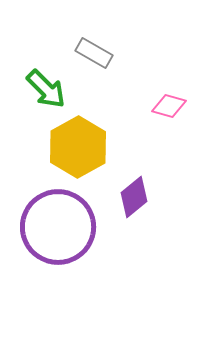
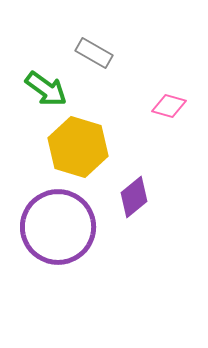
green arrow: rotated 9 degrees counterclockwise
yellow hexagon: rotated 14 degrees counterclockwise
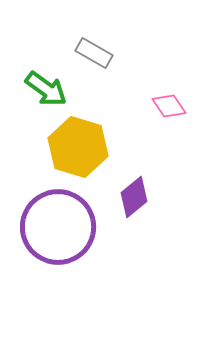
pink diamond: rotated 40 degrees clockwise
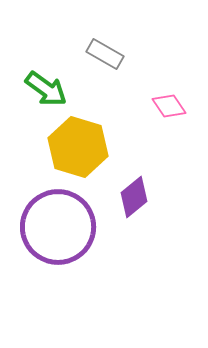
gray rectangle: moved 11 px right, 1 px down
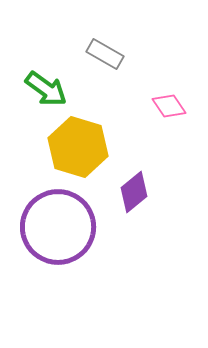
purple diamond: moved 5 px up
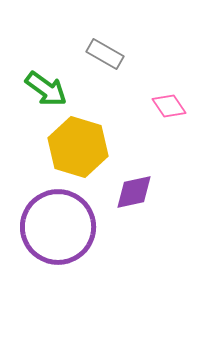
purple diamond: rotated 27 degrees clockwise
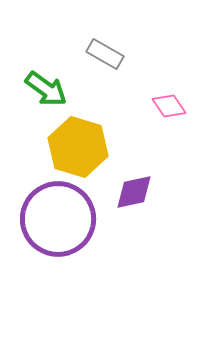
purple circle: moved 8 px up
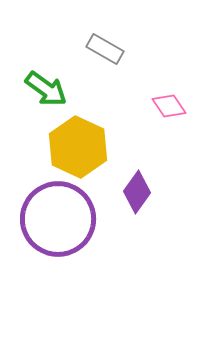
gray rectangle: moved 5 px up
yellow hexagon: rotated 8 degrees clockwise
purple diamond: moved 3 px right; rotated 42 degrees counterclockwise
